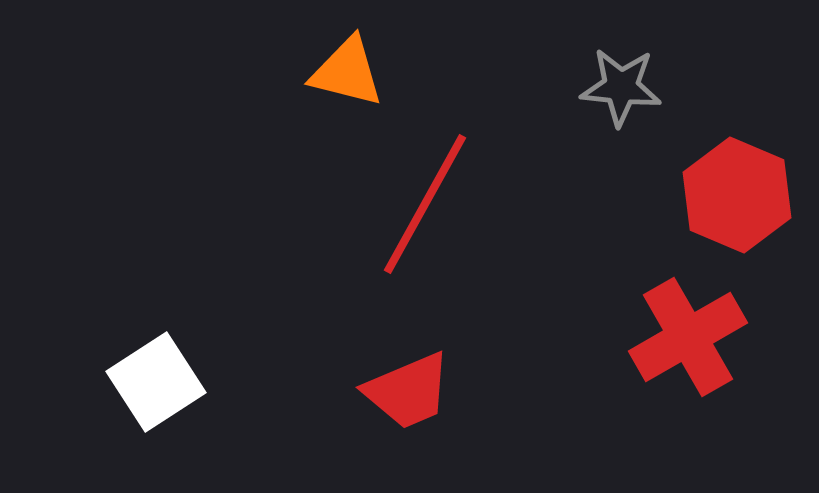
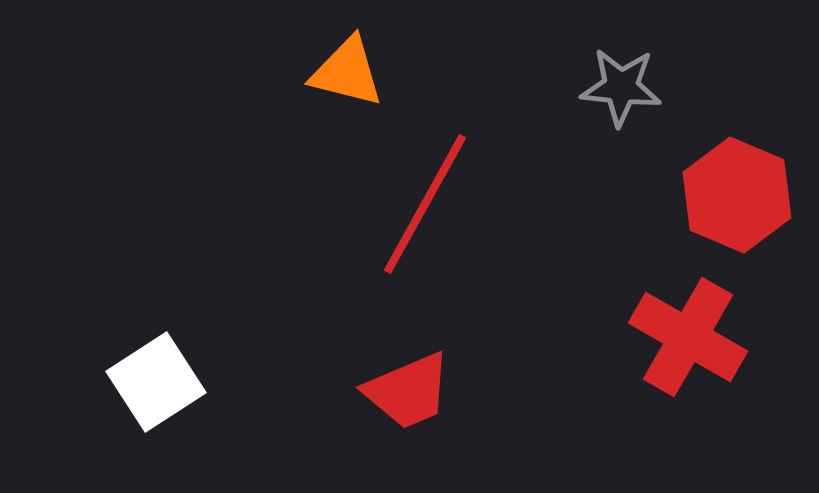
red cross: rotated 30 degrees counterclockwise
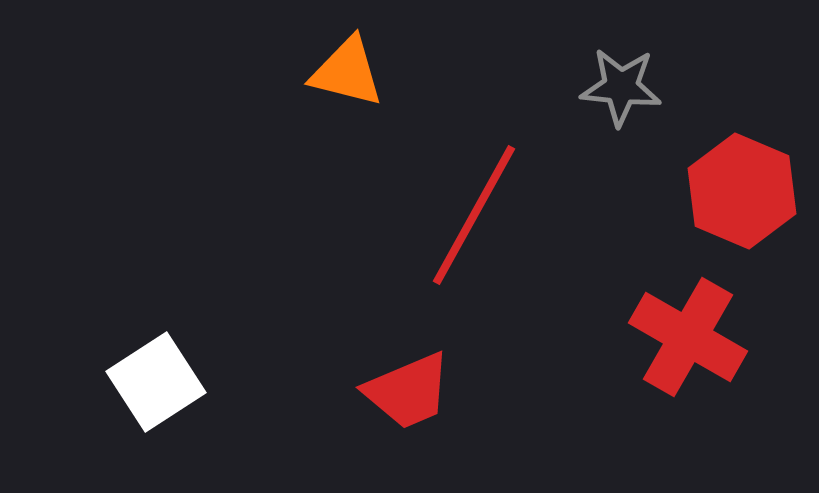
red hexagon: moved 5 px right, 4 px up
red line: moved 49 px right, 11 px down
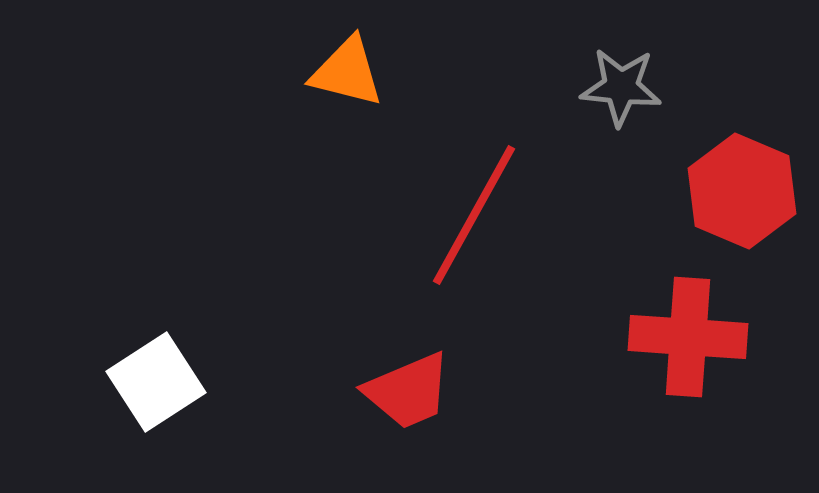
red cross: rotated 26 degrees counterclockwise
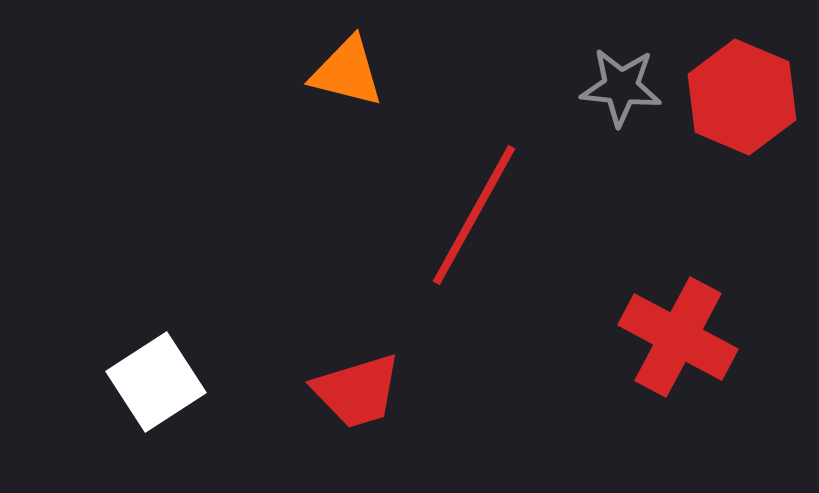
red hexagon: moved 94 px up
red cross: moved 10 px left; rotated 24 degrees clockwise
red trapezoid: moved 51 px left; rotated 6 degrees clockwise
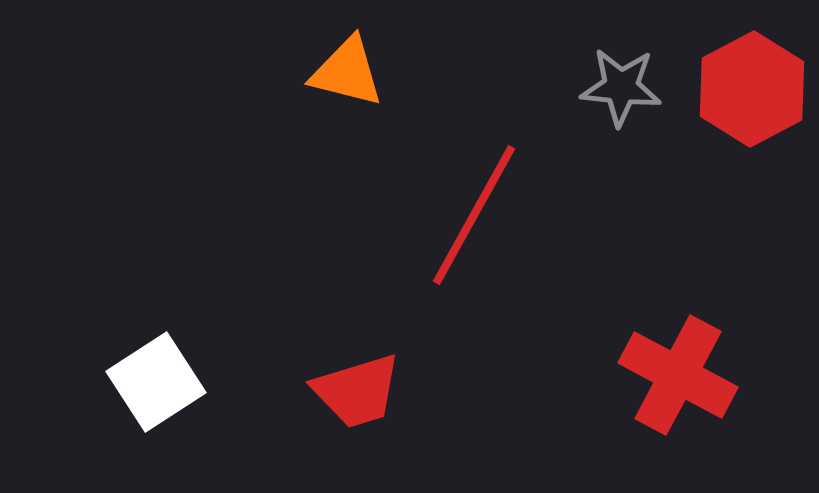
red hexagon: moved 10 px right, 8 px up; rotated 9 degrees clockwise
red cross: moved 38 px down
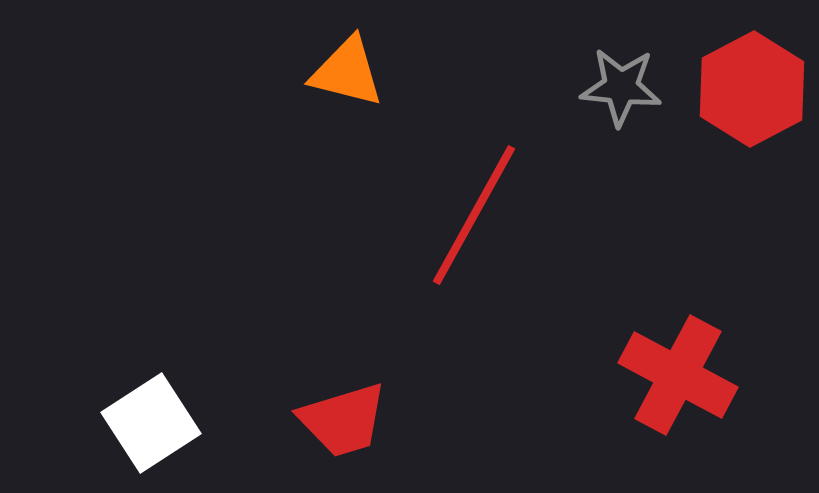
white square: moved 5 px left, 41 px down
red trapezoid: moved 14 px left, 29 px down
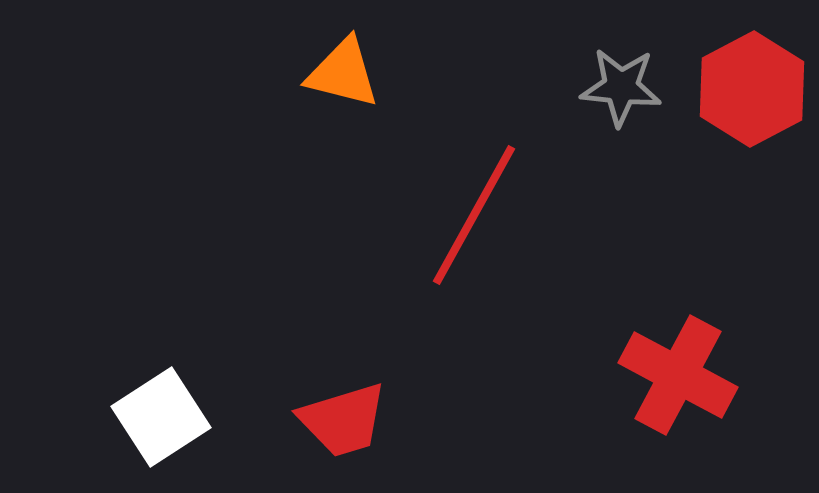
orange triangle: moved 4 px left, 1 px down
white square: moved 10 px right, 6 px up
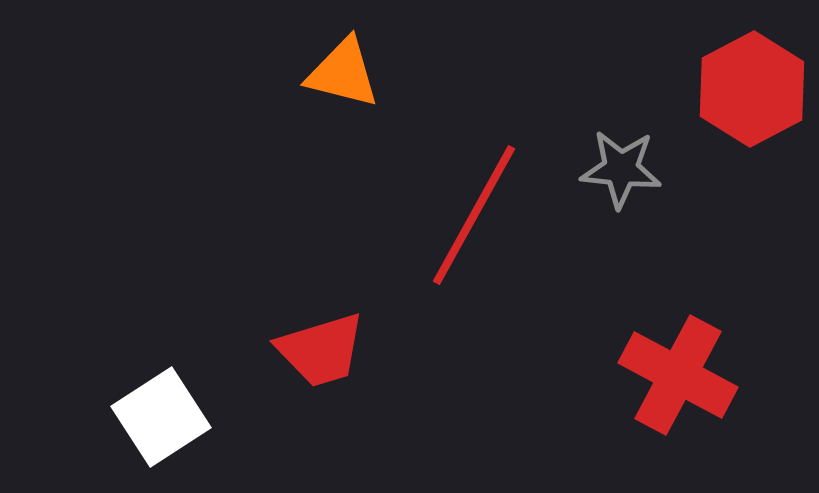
gray star: moved 82 px down
red trapezoid: moved 22 px left, 70 px up
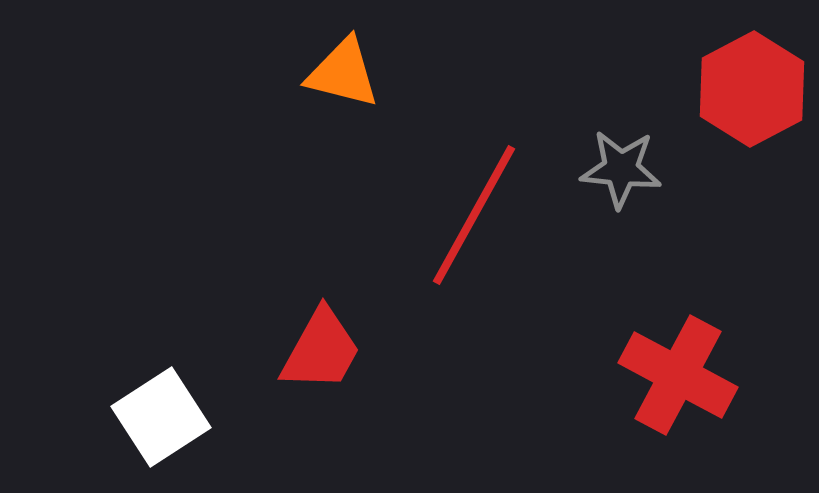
red trapezoid: rotated 44 degrees counterclockwise
